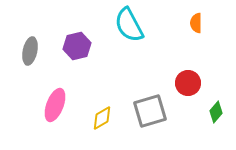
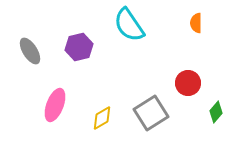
cyan semicircle: rotated 6 degrees counterclockwise
purple hexagon: moved 2 px right, 1 px down
gray ellipse: rotated 44 degrees counterclockwise
gray square: moved 1 px right, 2 px down; rotated 16 degrees counterclockwise
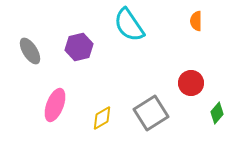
orange semicircle: moved 2 px up
red circle: moved 3 px right
green diamond: moved 1 px right, 1 px down
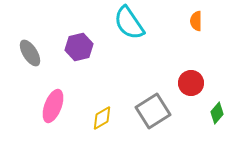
cyan semicircle: moved 2 px up
gray ellipse: moved 2 px down
pink ellipse: moved 2 px left, 1 px down
gray square: moved 2 px right, 2 px up
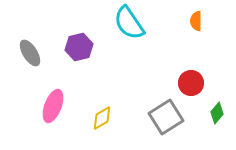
gray square: moved 13 px right, 6 px down
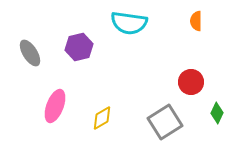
cyan semicircle: rotated 48 degrees counterclockwise
red circle: moved 1 px up
pink ellipse: moved 2 px right
green diamond: rotated 15 degrees counterclockwise
gray square: moved 1 px left, 5 px down
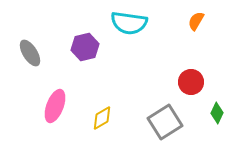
orange semicircle: rotated 30 degrees clockwise
purple hexagon: moved 6 px right
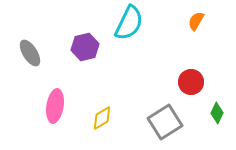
cyan semicircle: rotated 72 degrees counterclockwise
pink ellipse: rotated 12 degrees counterclockwise
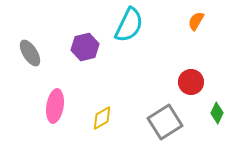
cyan semicircle: moved 2 px down
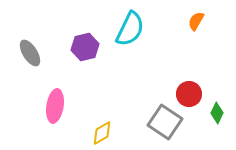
cyan semicircle: moved 1 px right, 4 px down
red circle: moved 2 px left, 12 px down
yellow diamond: moved 15 px down
gray square: rotated 24 degrees counterclockwise
